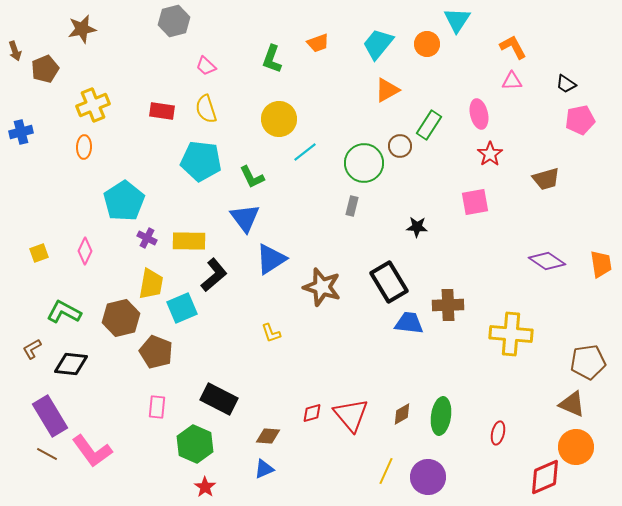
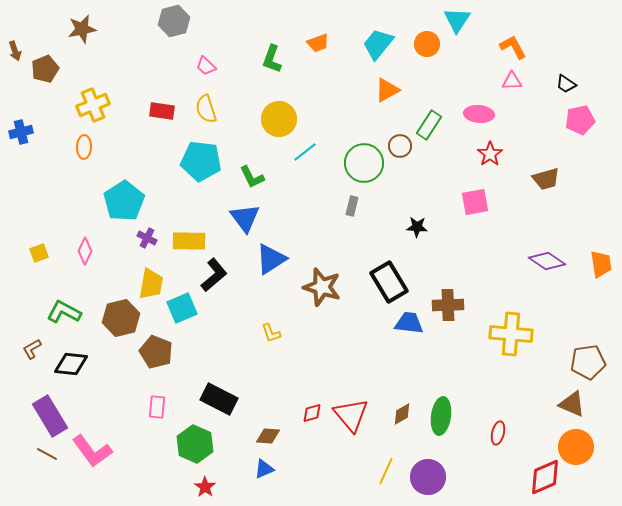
pink ellipse at (479, 114): rotated 72 degrees counterclockwise
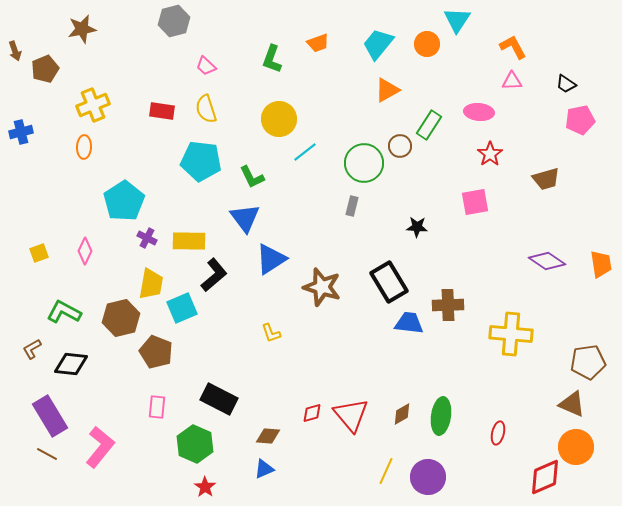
pink ellipse at (479, 114): moved 2 px up
pink L-shape at (92, 451): moved 8 px right, 4 px up; rotated 105 degrees counterclockwise
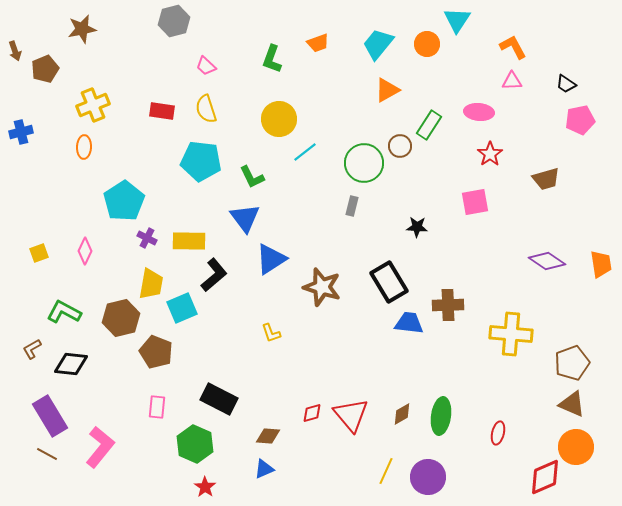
brown pentagon at (588, 362): moved 16 px left, 1 px down; rotated 12 degrees counterclockwise
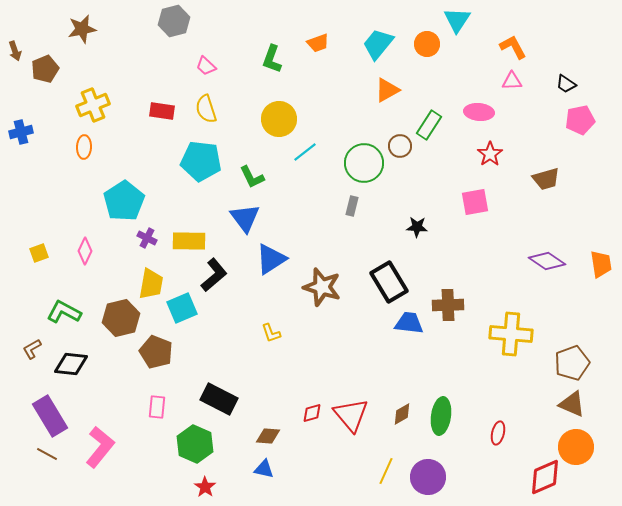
blue triangle at (264, 469): rotated 35 degrees clockwise
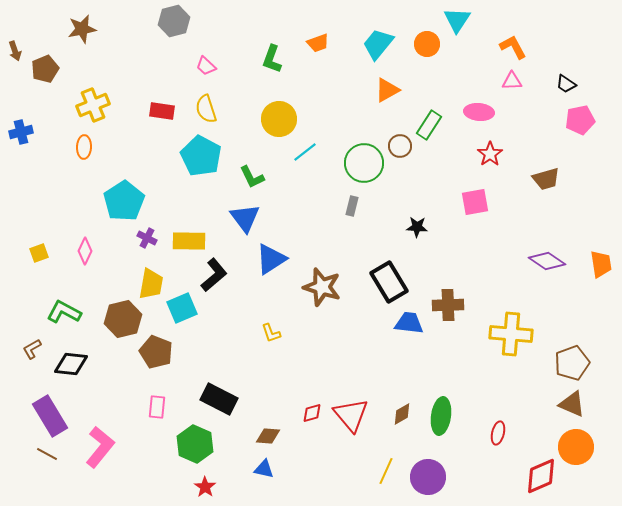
cyan pentagon at (201, 161): moved 5 px up; rotated 21 degrees clockwise
brown hexagon at (121, 318): moved 2 px right, 1 px down
red diamond at (545, 477): moved 4 px left, 1 px up
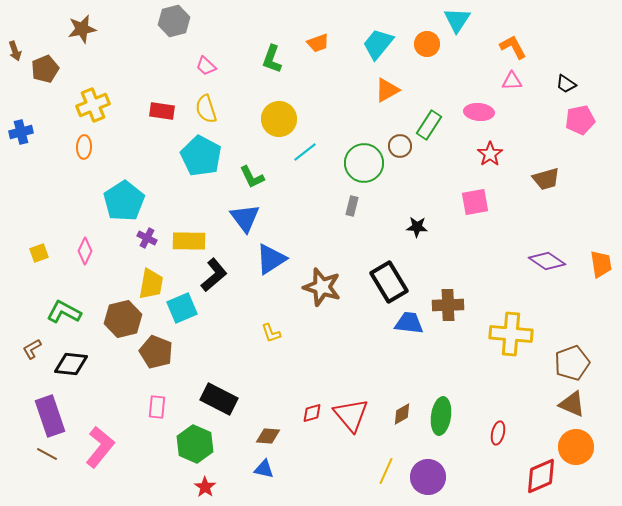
purple rectangle at (50, 416): rotated 12 degrees clockwise
